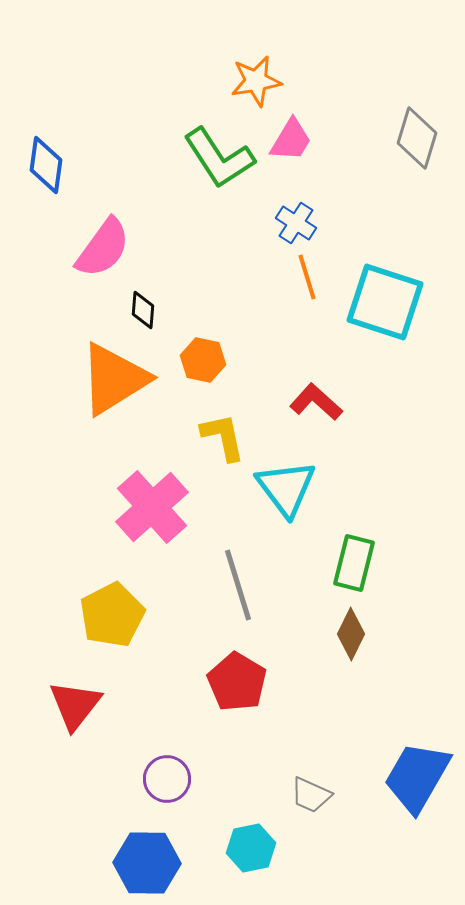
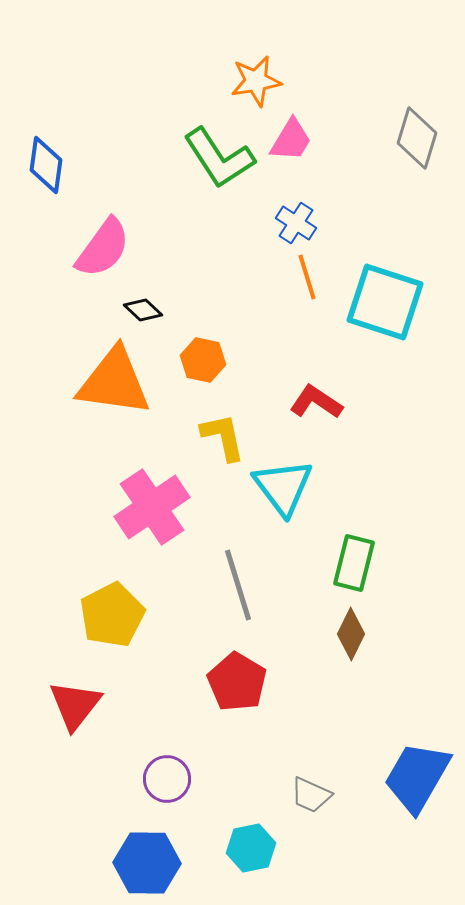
black diamond: rotated 51 degrees counterclockwise
orange triangle: moved 3 px down; rotated 40 degrees clockwise
red L-shape: rotated 8 degrees counterclockwise
cyan triangle: moved 3 px left, 1 px up
pink cross: rotated 8 degrees clockwise
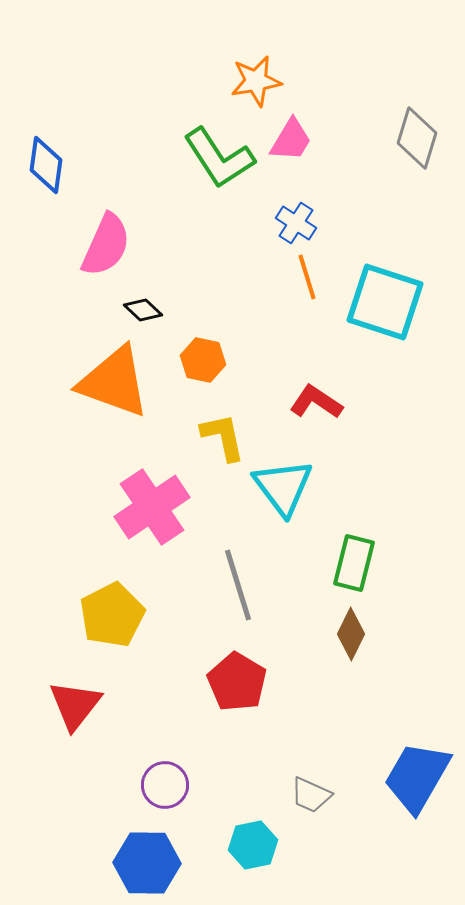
pink semicircle: moved 3 px right, 3 px up; rotated 12 degrees counterclockwise
orange triangle: rotated 12 degrees clockwise
purple circle: moved 2 px left, 6 px down
cyan hexagon: moved 2 px right, 3 px up
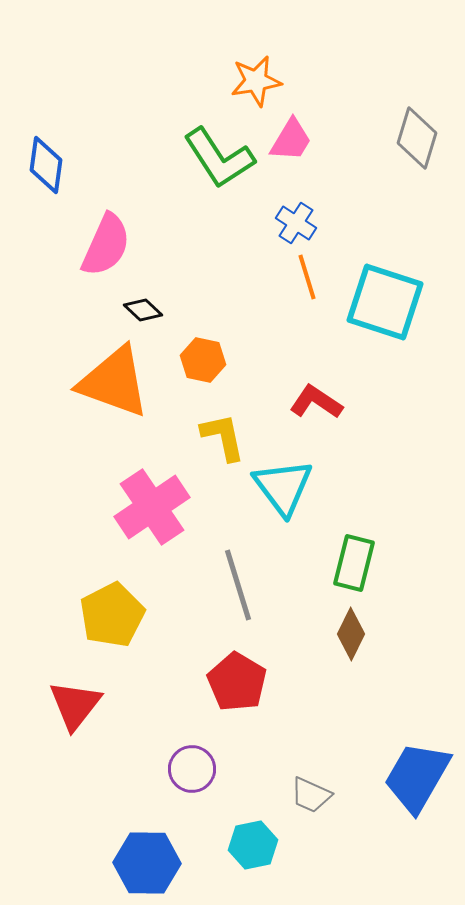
purple circle: moved 27 px right, 16 px up
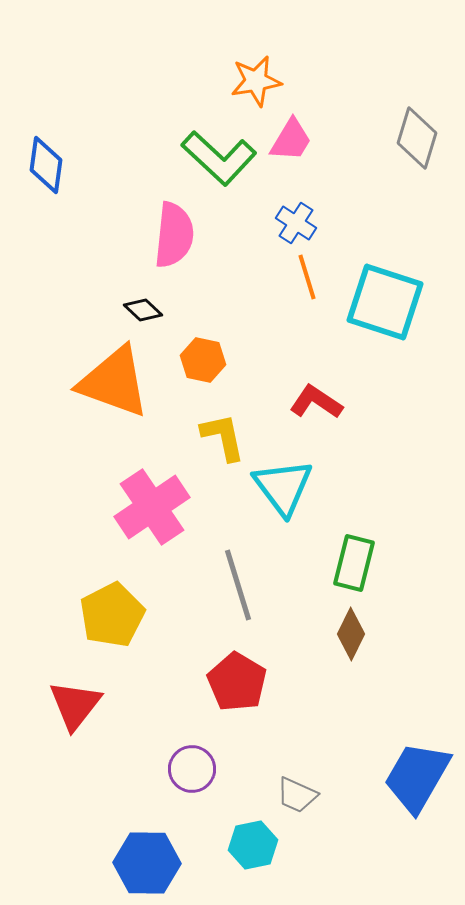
green L-shape: rotated 14 degrees counterclockwise
pink semicircle: moved 68 px right, 10 px up; rotated 18 degrees counterclockwise
gray trapezoid: moved 14 px left
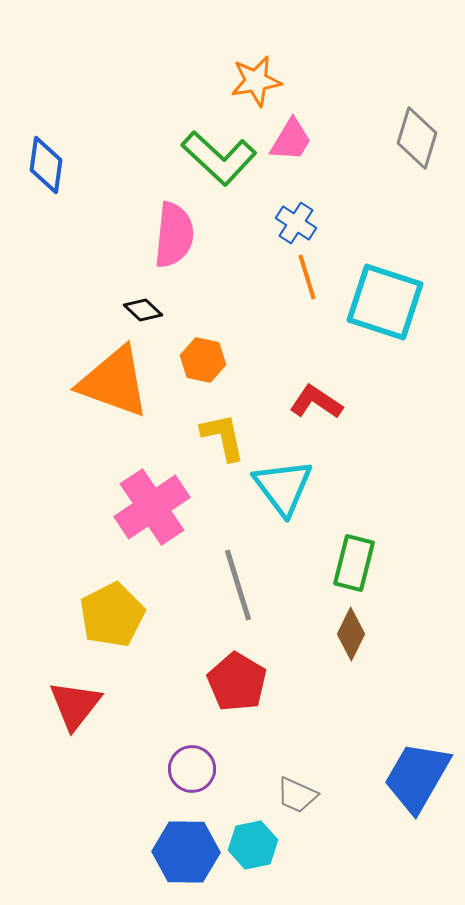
blue hexagon: moved 39 px right, 11 px up
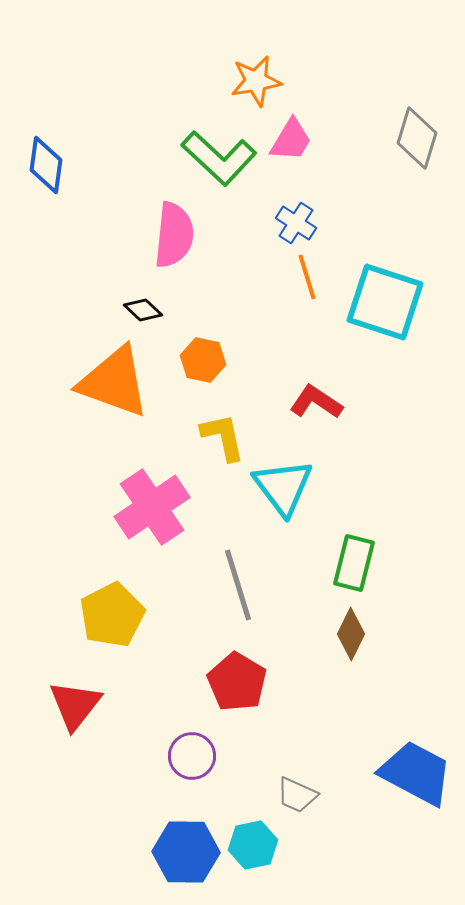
purple circle: moved 13 px up
blue trapezoid: moved 1 px left, 4 px up; rotated 88 degrees clockwise
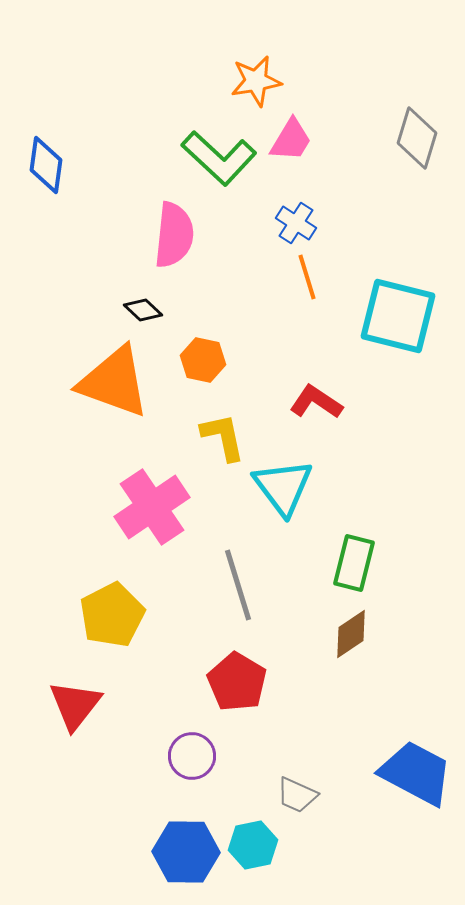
cyan square: moved 13 px right, 14 px down; rotated 4 degrees counterclockwise
brown diamond: rotated 30 degrees clockwise
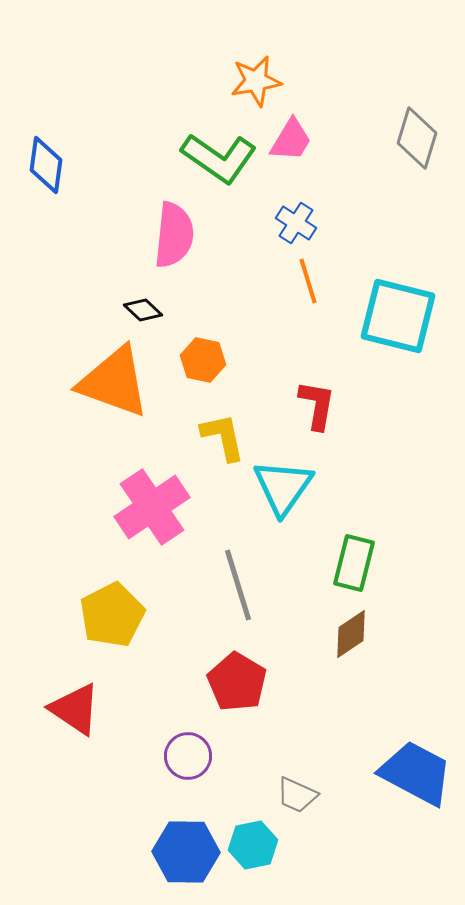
green L-shape: rotated 8 degrees counterclockwise
orange line: moved 1 px right, 4 px down
red L-shape: moved 1 px right, 3 px down; rotated 66 degrees clockwise
cyan triangle: rotated 12 degrees clockwise
red triangle: moved 4 px down; rotated 34 degrees counterclockwise
purple circle: moved 4 px left
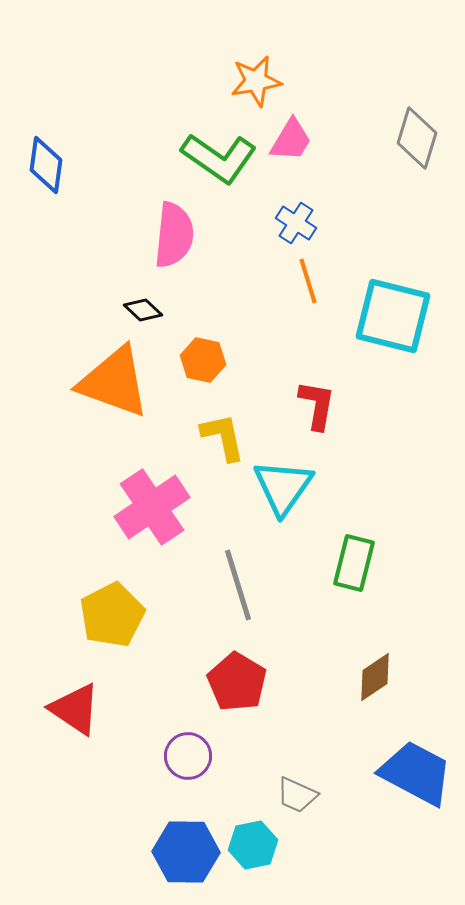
cyan square: moved 5 px left
brown diamond: moved 24 px right, 43 px down
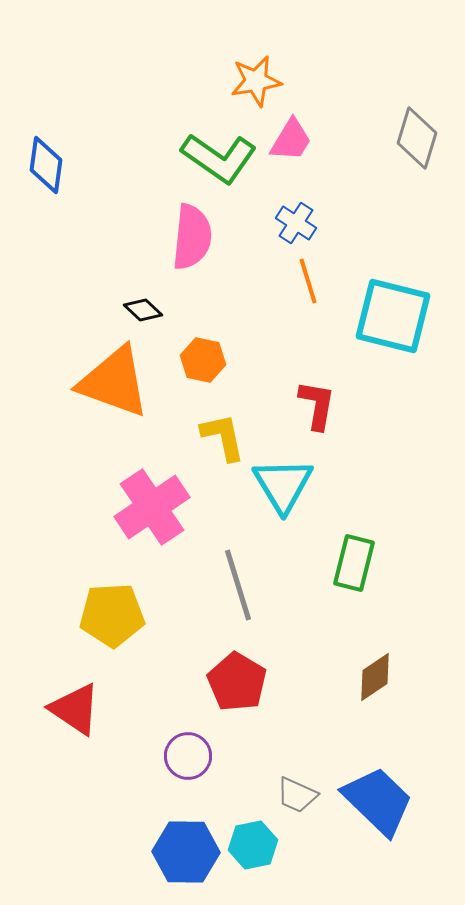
pink semicircle: moved 18 px right, 2 px down
cyan triangle: moved 2 px up; rotated 6 degrees counterclockwise
yellow pentagon: rotated 24 degrees clockwise
blue trapezoid: moved 38 px left, 28 px down; rotated 16 degrees clockwise
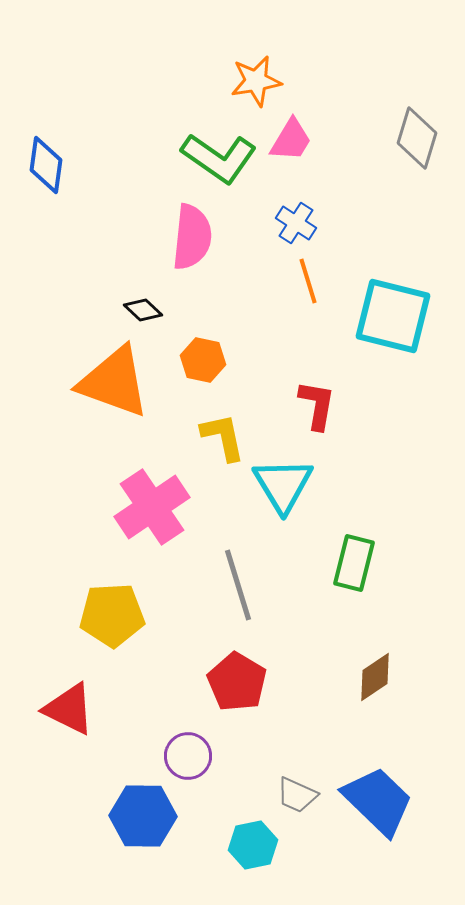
red triangle: moved 6 px left; rotated 8 degrees counterclockwise
blue hexagon: moved 43 px left, 36 px up
